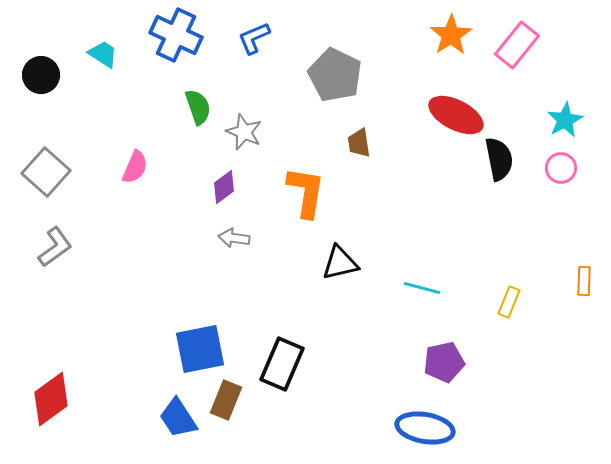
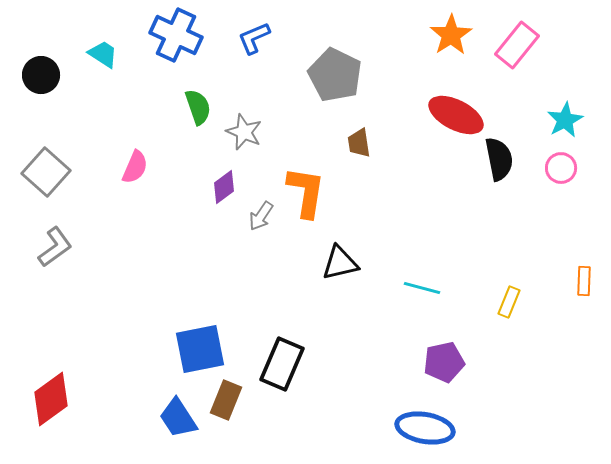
gray arrow: moved 27 px right, 22 px up; rotated 64 degrees counterclockwise
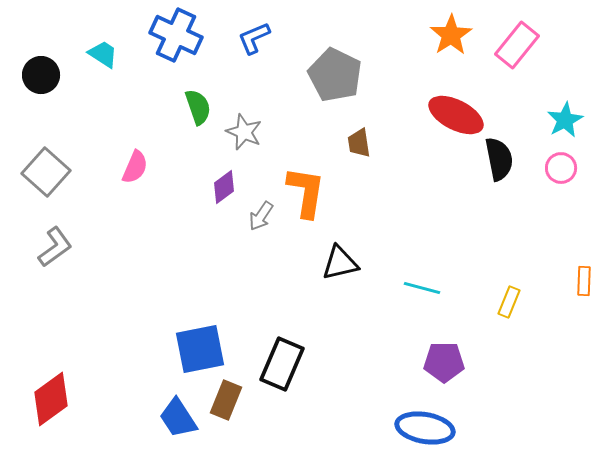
purple pentagon: rotated 12 degrees clockwise
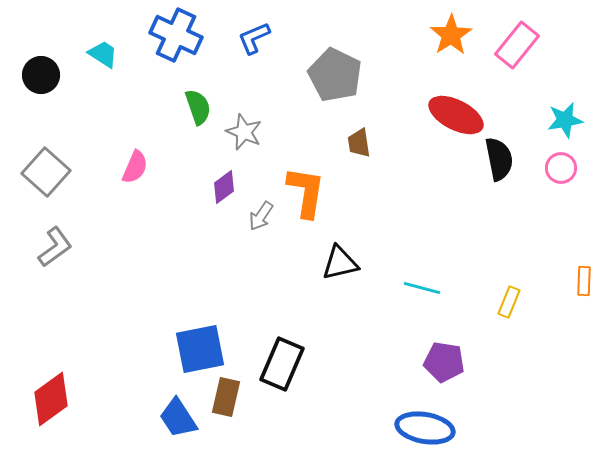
cyan star: rotated 18 degrees clockwise
purple pentagon: rotated 9 degrees clockwise
brown rectangle: moved 3 px up; rotated 9 degrees counterclockwise
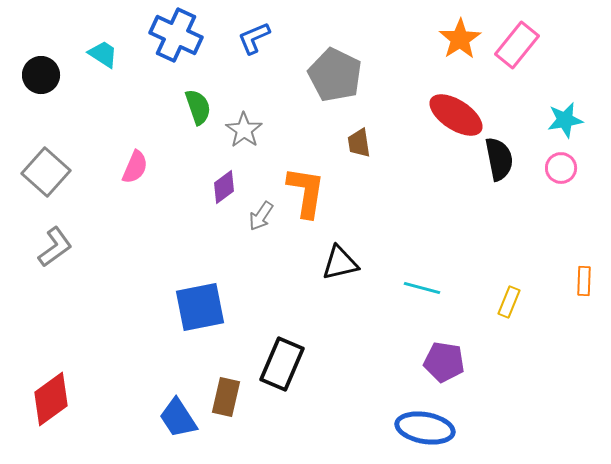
orange star: moved 9 px right, 4 px down
red ellipse: rotated 6 degrees clockwise
gray star: moved 2 px up; rotated 12 degrees clockwise
blue square: moved 42 px up
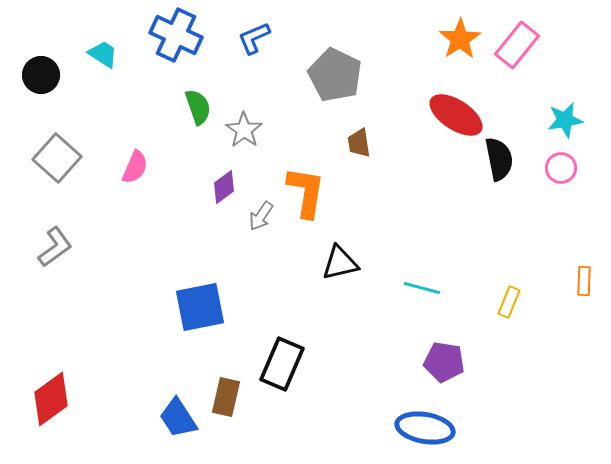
gray square: moved 11 px right, 14 px up
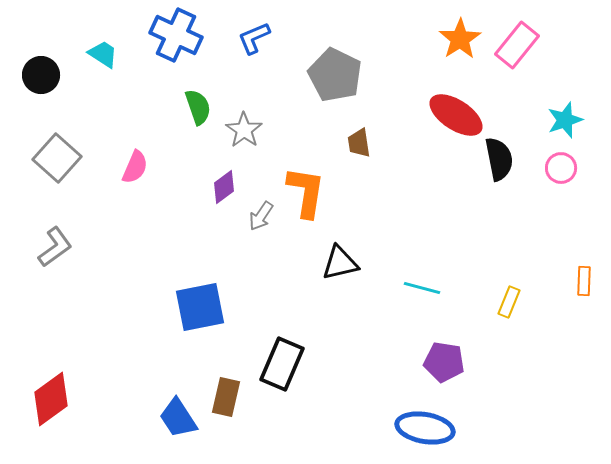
cyan star: rotated 9 degrees counterclockwise
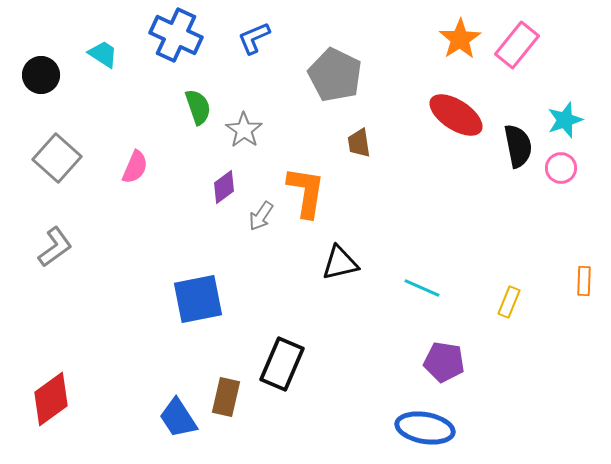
black semicircle: moved 19 px right, 13 px up
cyan line: rotated 9 degrees clockwise
blue square: moved 2 px left, 8 px up
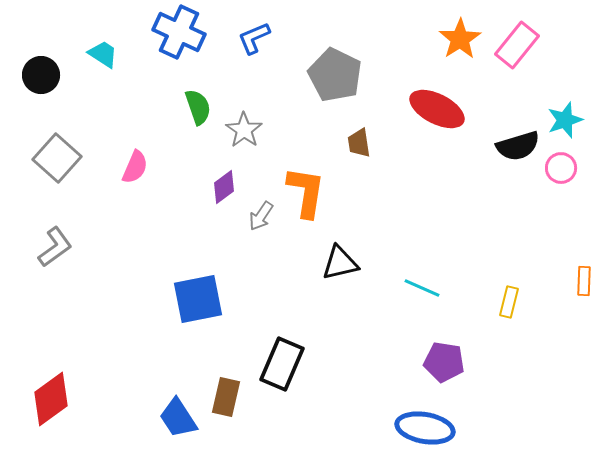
blue cross: moved 3 px right, 3 px up
red ellipse: moved 19 px left, 6 px up; rotated 6 degrees counterclockwise
black semicircle: rotated 84 degrees clockwise
yellow rectangle: rotated 8 degrees counterclockwise
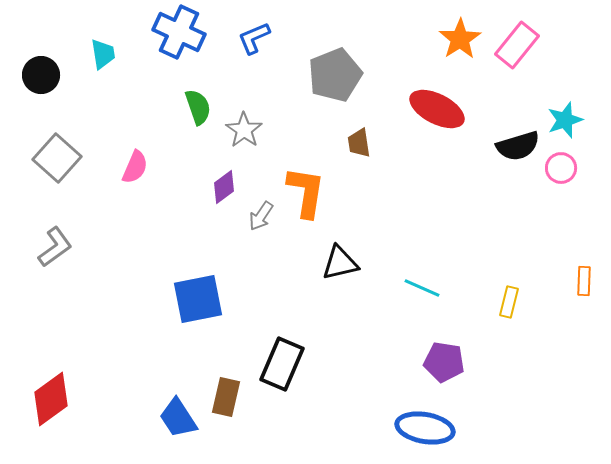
cyan trapezoid: rotated 48 degrees clockwise
gray pentagon: rotated 24 degrees clockwise
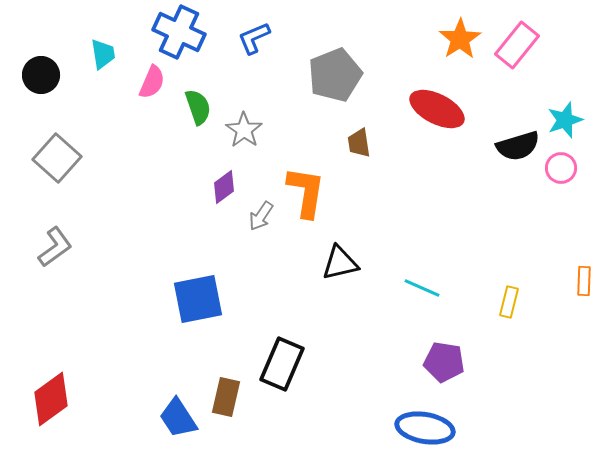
pink semicircle: moved 17 px right, 85 px up
